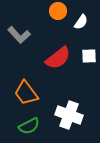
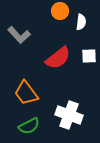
orange circle: moved 2 px right
white semicircle: rotated 28 degrees counterclockwise
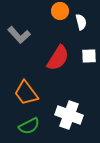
white semicircle: rotated 21 degrees counterclockwise
red semicircle: rotated 20 degrees counterclockwise
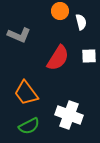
gray L-shape: rotated 25 degrees counterclockwise
